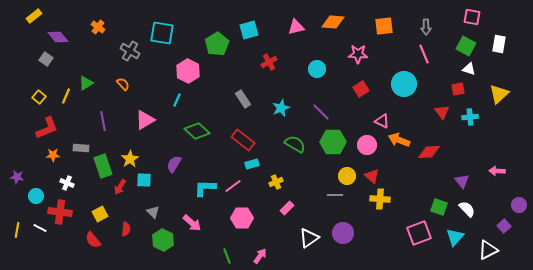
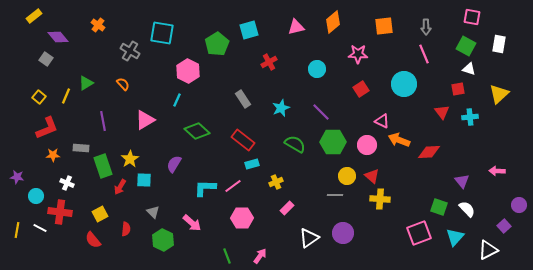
orange diamond at (333, 22): rotated 45 degrees counterclockwise
orange cross at (98, 27): moved 2 px up
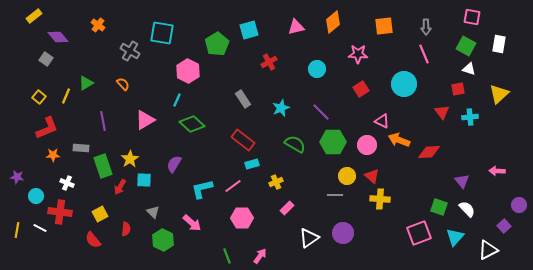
green diamond at (197, 131): moved 5 px left, 7 px up
cyan L-shape at (205, 188): moved 3 px left, 1 px down; rotated 15 degrees counterclockwise
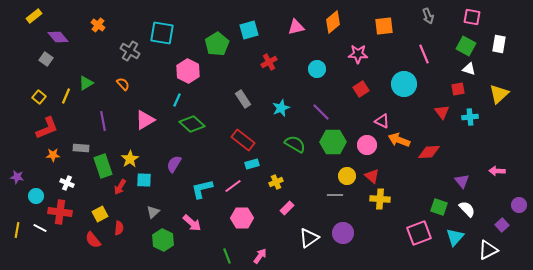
gray arrow at (426, 27): moved 2 px right, 11 px up; rotated 21 degrees counterclockwise
gray triangle at (153, 212): rotated 32 degrees clockwise
purple square at (504, 226): moved 2 px left, 1 px up
red semicircle at (126, 229): moved 7 px left, 1 px up
